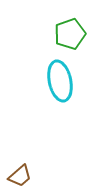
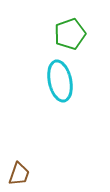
brown trapezoid: moved 1 px left, 2 px up; rotated 30 degrees counterclockwise
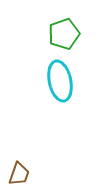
green pentagon: moved 6 px left
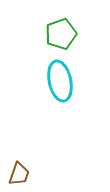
green pentagon: moved 3 px left
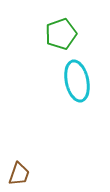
cyan ellipse: moved 17 px right
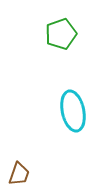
cyan ellipse: moved 4 px left, 30 px down
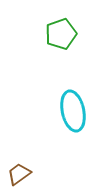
brown trapezoid: rotated 145 degrees counterclockwise
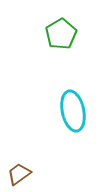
green pentagon: rotated 12 degrees counterclockwise
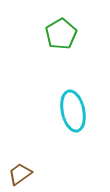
brown trapezoid: moved 1 px right
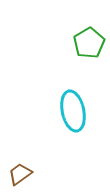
green pentagon: moved 28 px right, 9 px down
